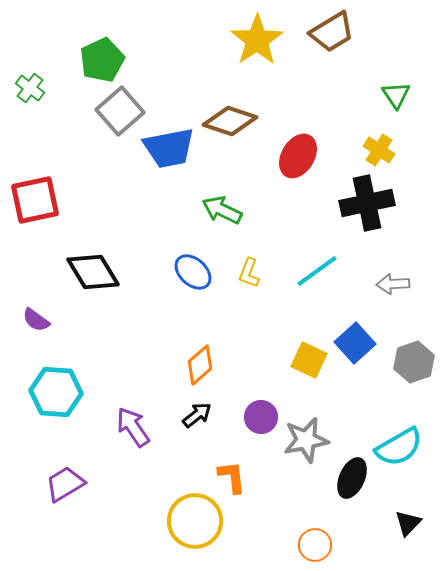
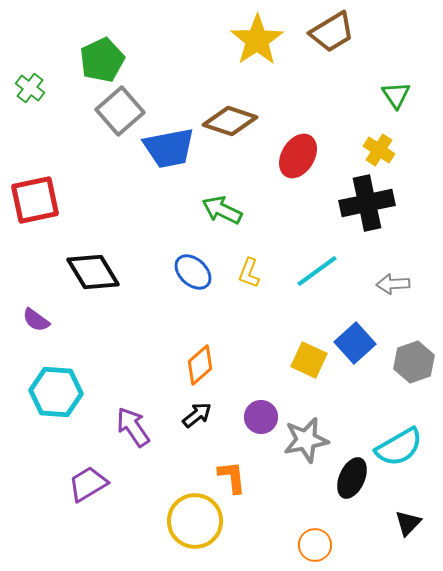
purple trapezoid: moved 23 px right
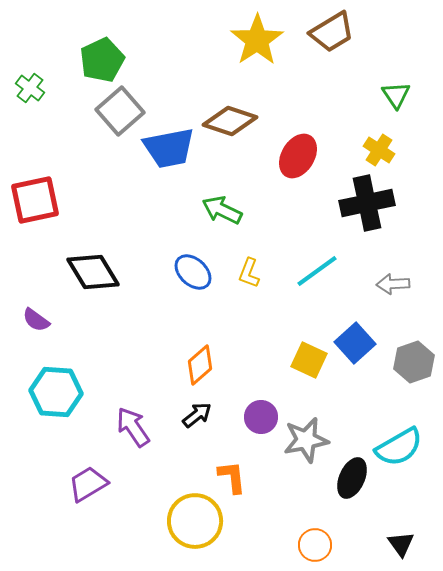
black triangle: moved 7 px left, 21 px down; rotated 20 degrees counterclockwise
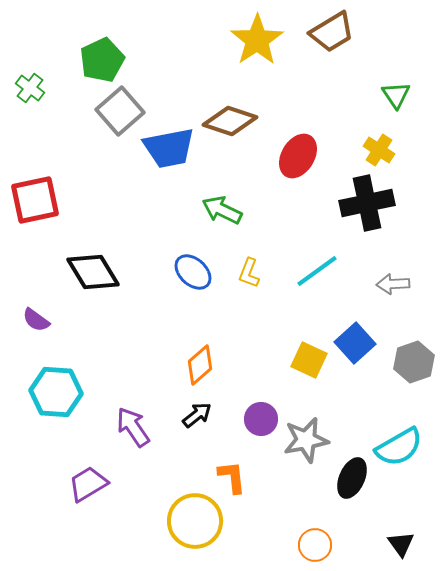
purple circle: moved 2 px down
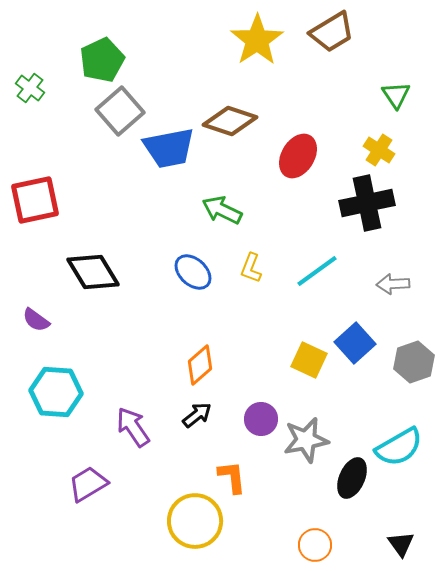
yellow L-shape: moved 2 px right, 5 px up
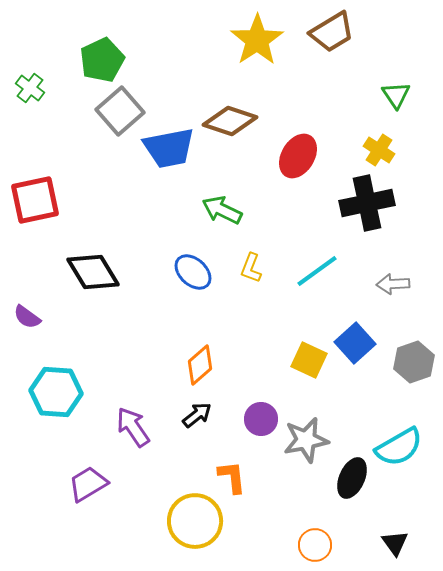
purple semicircle: moved 9 px left, 3 px up
black triangle: moved 6 px left, 1 px up
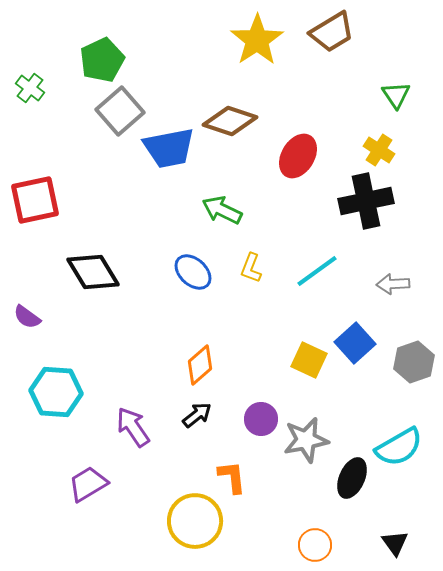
black cross: moved 1 px left, 2 px up
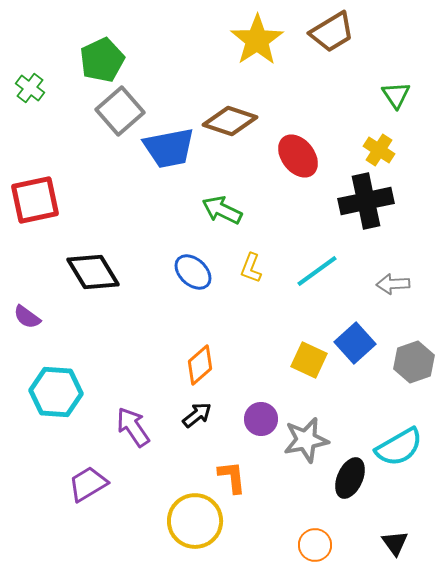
red ellipse: rotated 69 degrees counterclockwise
black ellipse: moved 2 px left
